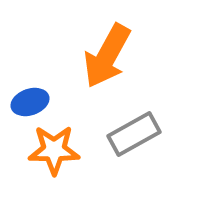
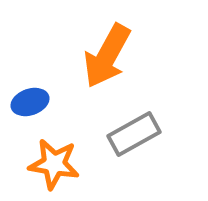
orange star: moved 14 px down; rotated 9 degrees clockwise
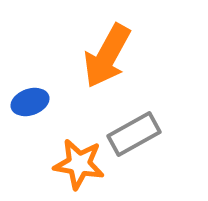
orange star: moved 25 px right
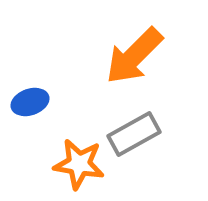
orange arrow: moved 27 px right; rotated 16 degrees clockwise
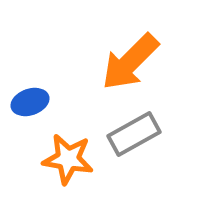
orange arrow: moved 4 px left, 6 px down
orange star: moved 11 px left, 5 px up
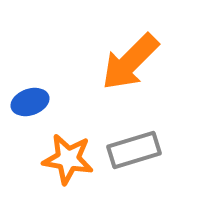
gray rectangle: moved 16 px down; rotated 12 degrees clockwise
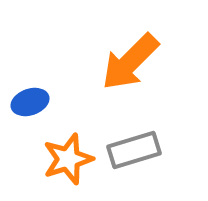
orange star: rotated 27 degrees counterclockwise
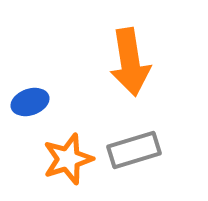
orange arrow: rotated 54 degrees counterclockwise
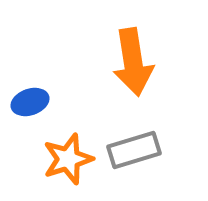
orange arrow: moved 3 px right
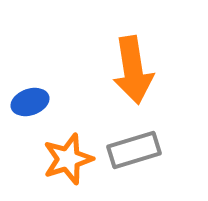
orange arrow: moved 8 px down
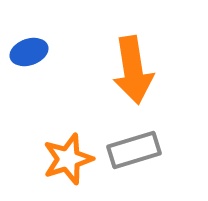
blue ellipse: moved 1 px left, 50 px up
